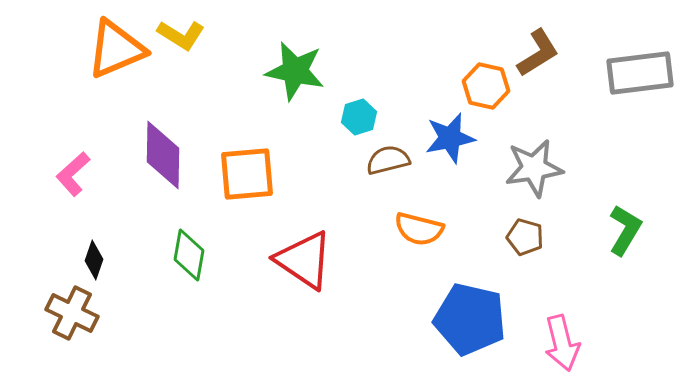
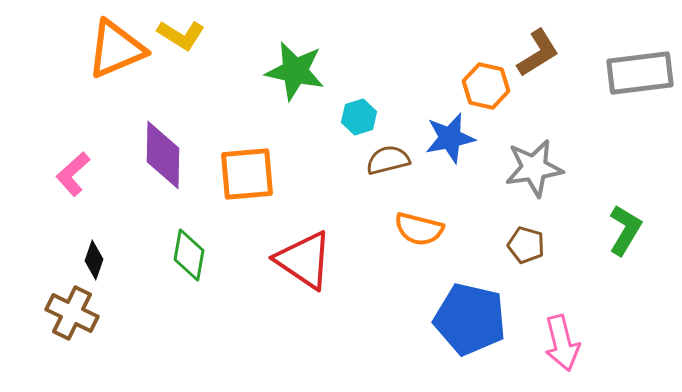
brown pentagon: moved 1 px right, 8 px down
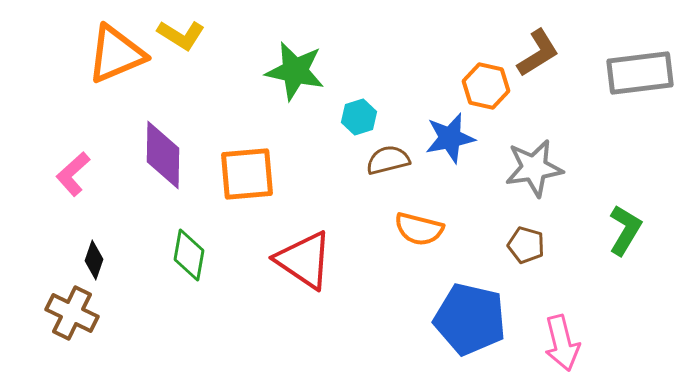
orange triangle: moved 5 px down
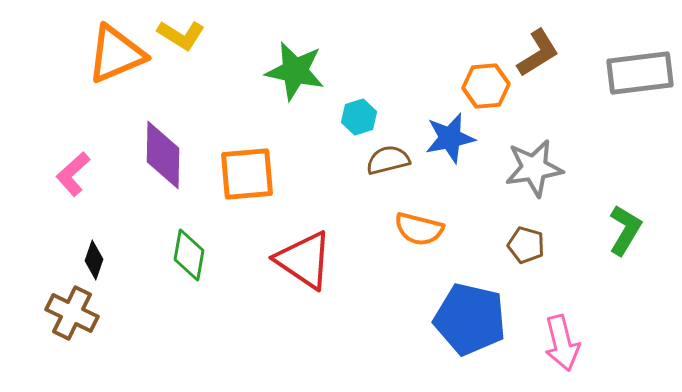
orange hexagon: rotated 18 degrees counterclockwise
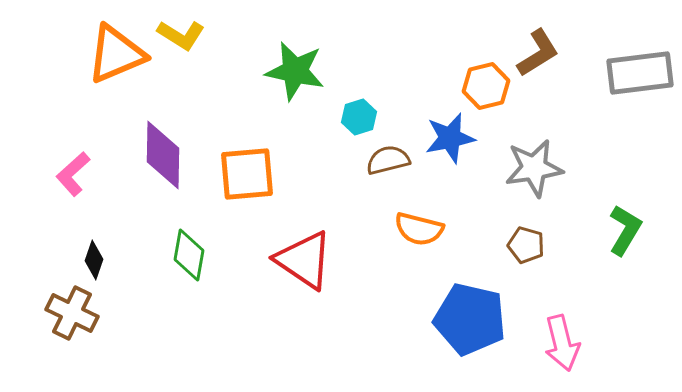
orange hexagon: rotated 9 degrees counterclockwise
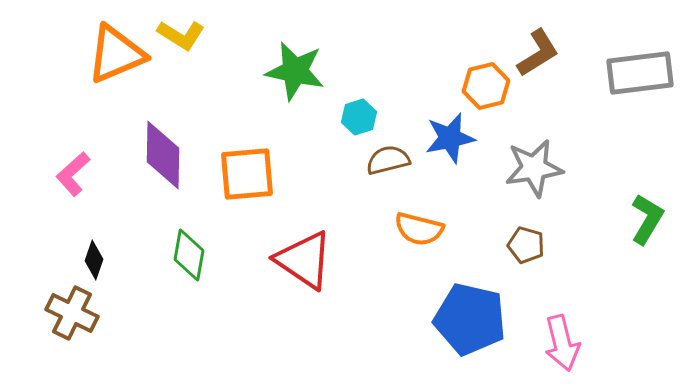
green L-shape: moved 22 px right, 11 px up
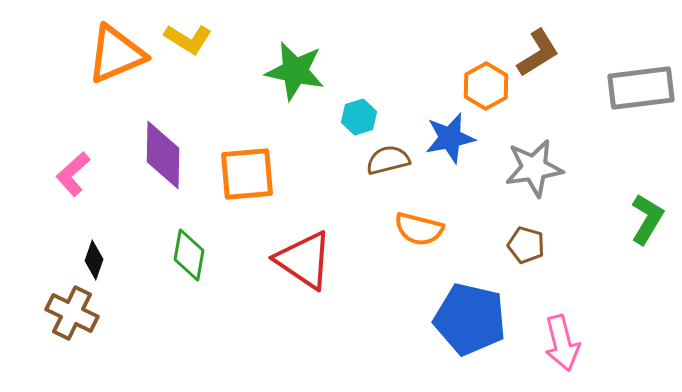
yellow L-shape: moved 7 px right, 4 px down
gray rectangle: moved 1 px right, 15 px down
orange hexagon: rotated 15 degrees counterclockwise
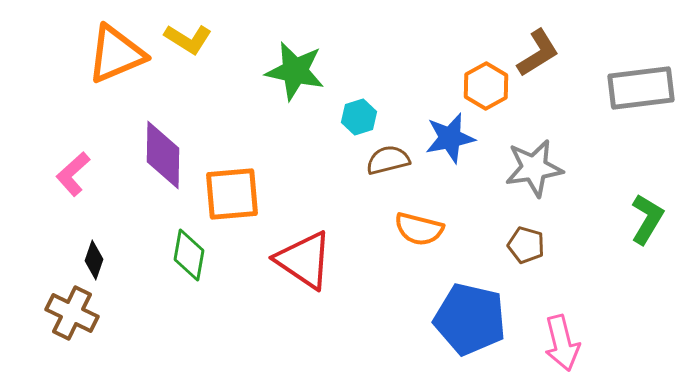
orange square: moved 15 px left, 20 px down
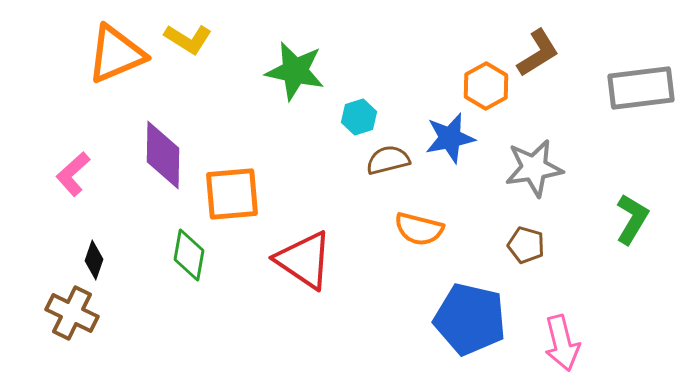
green L-shape: moved 15 px left
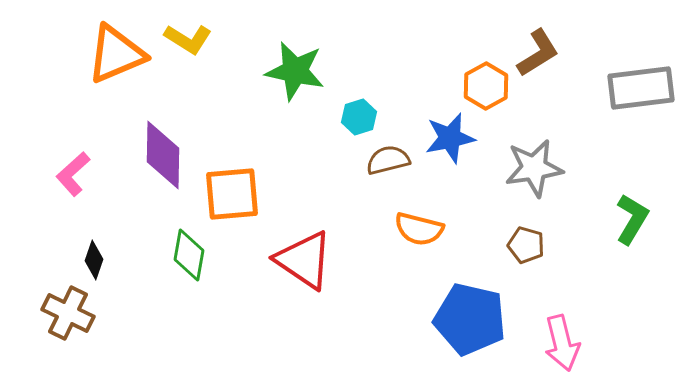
brown cross: moved 4 px left
